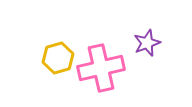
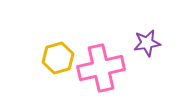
purple star: rotated 12 degrees clockwise
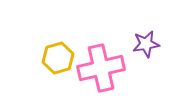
purple star: moved 1 px left, 1 px down
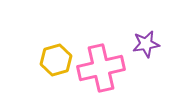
yellow hexagon: moved 2 px left, 2 px down
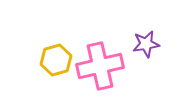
pink cross: moved 1 px left, 2 px up
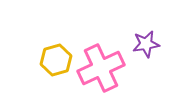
pink cross: moved 1 px right, 2 px down; rotated 12 degrees counterclockwise
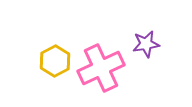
yellow hexagon: moved 1 px left, 1 px down; rotated 12 degrees counterclockwise
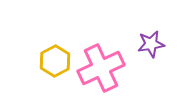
purple star: moved 5 px right
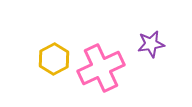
yellow hexagon: moved 1 px left, 2 px up
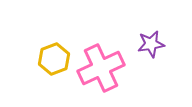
yellow hexagon: rotated 8 degrees clockwise
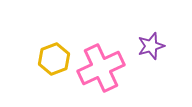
purple star: moved 2 px down; rotated 8 degrees counterclockwise
